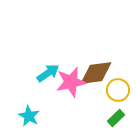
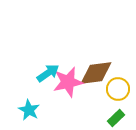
pink star: moved 3 px left
yellow circle: moved 1 px up
cyan star: moved 6 px up
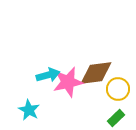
cyan arrow: moved 2 px down; rotated 20 degrees clockwise
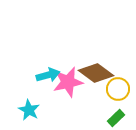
brown diamond: rotated 44 degrees clockwise
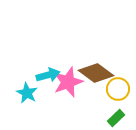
pink star: rotated 8 degrees counterclockwise
cyan star: moved 2 px left, 17 px up
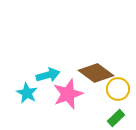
pink star: moved 12 px down
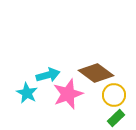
yellow circle: moved 4 px left, 6 px down
